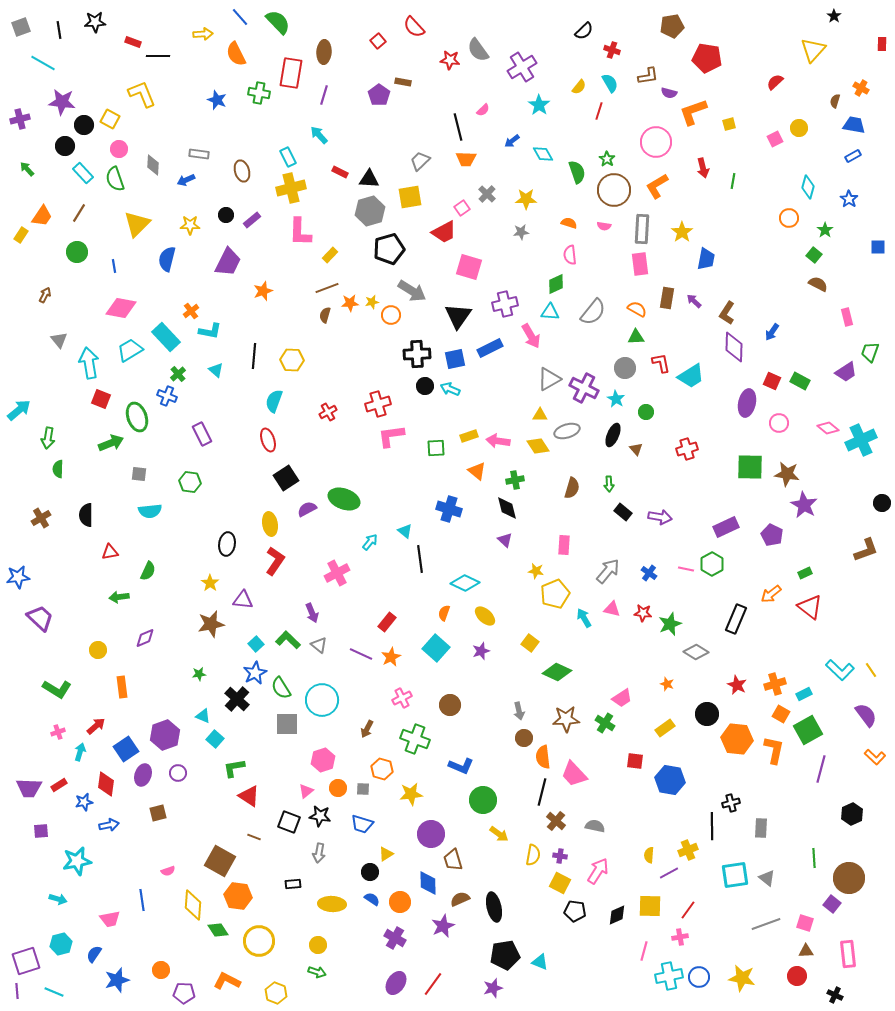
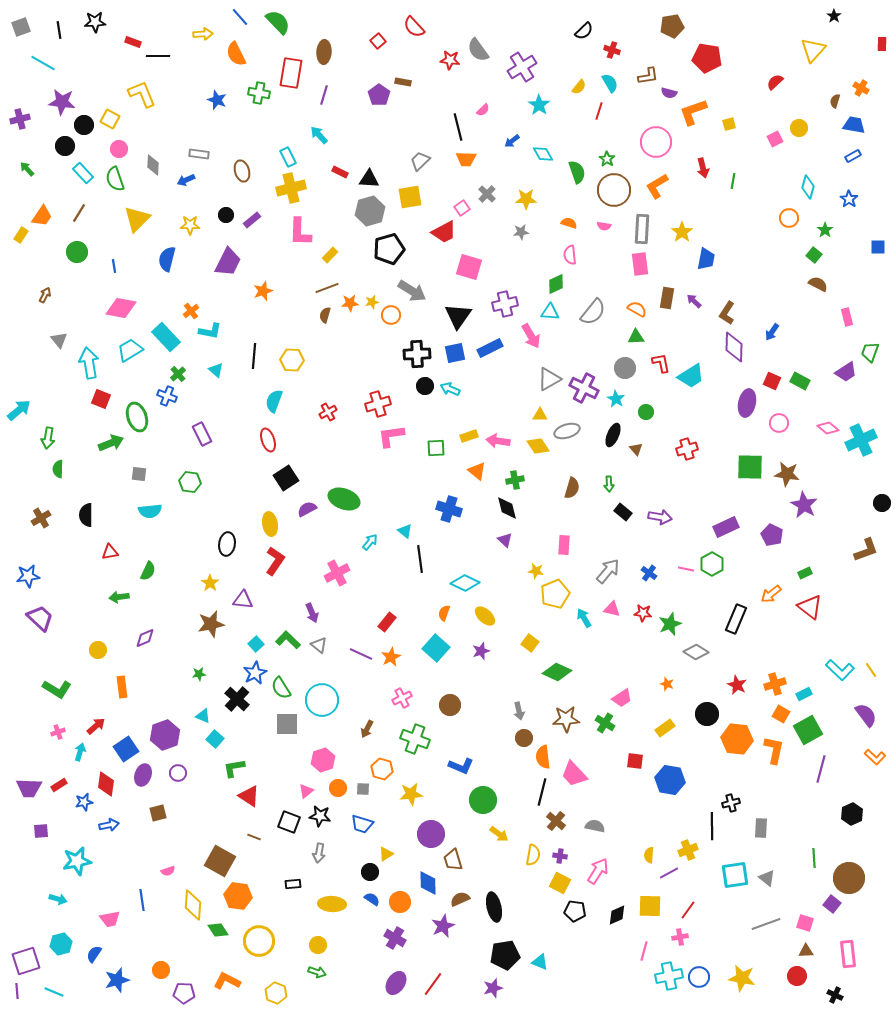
yellow triangle at (137, 224): moved 5 px up
blue square at (455, 359): moved 6 px up
blue star at (18, 577): moved 10 px right, 1 px up
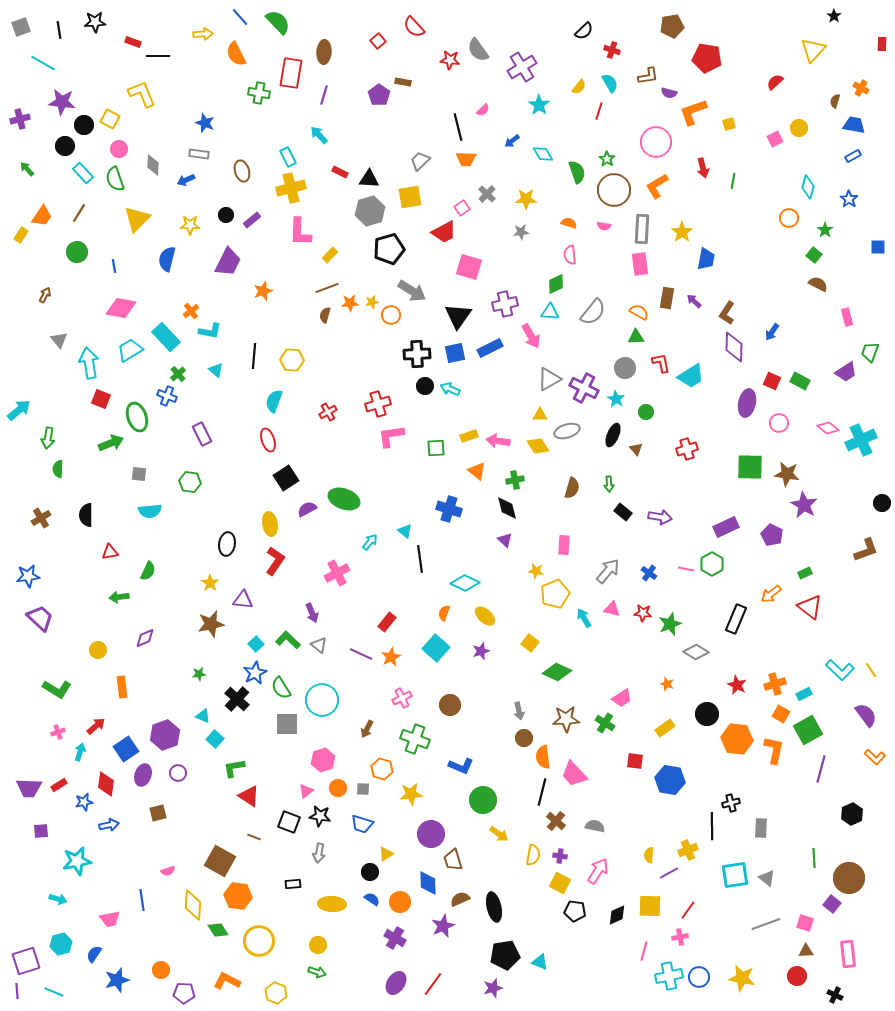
blue star at (217, 100): moved 12 px left, 23 px down
orange semicircle at (637, 309): moved 2 px right, 3 px down
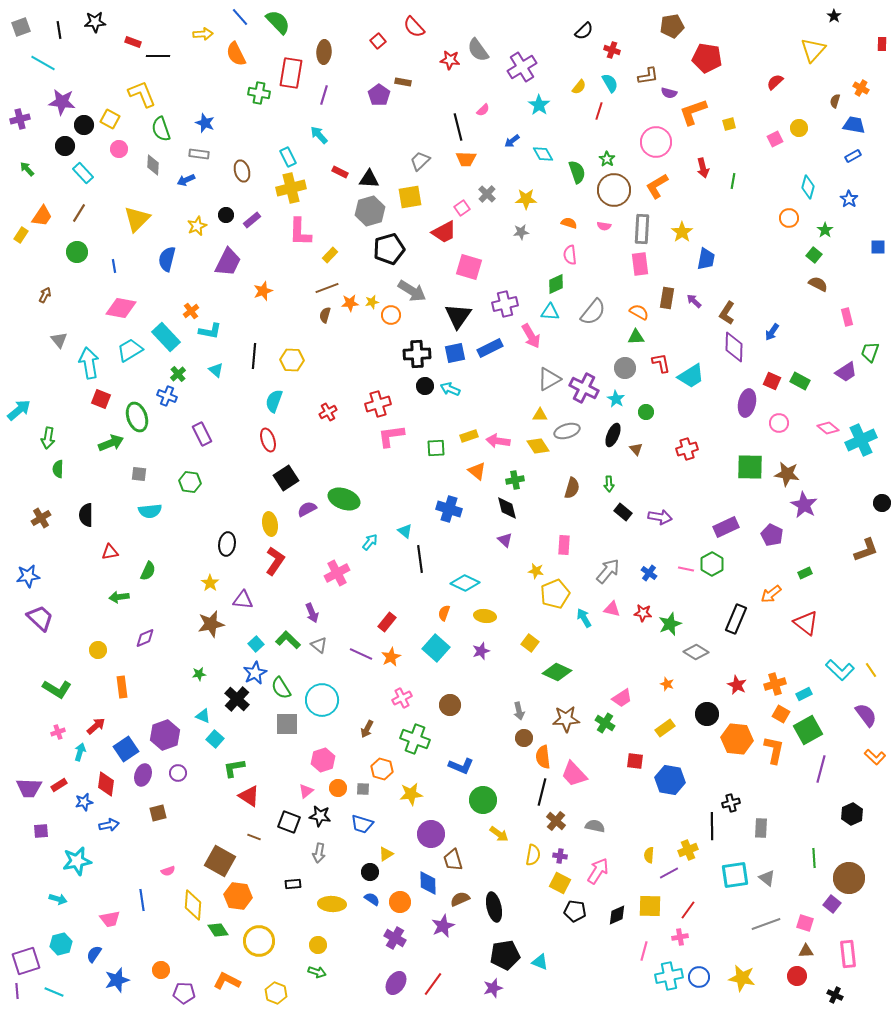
green semicircle at (115, 179): moved 46 px right, 50 px up
yellow star at (190, 225): moved 7 px right, 1 px down; rotated 24 degrees counterclockwise
red triangle at (810, 607): moved 4 px left, 16 px down
yellow ellipse at (485, 616): rotated 35 degrees counterclockwise
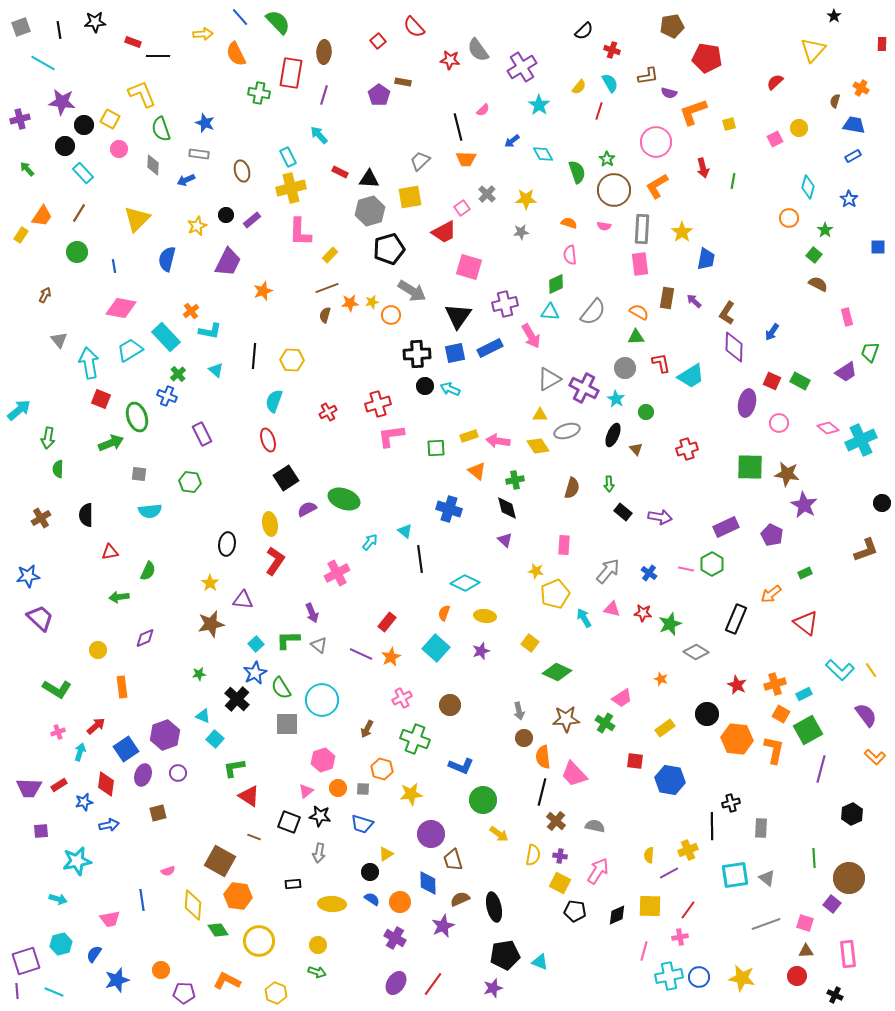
green L-shape at (288, 640): rotated 45 degrees counterclockwise
orange star at (667, 684): moved 6 px left, 5 px up
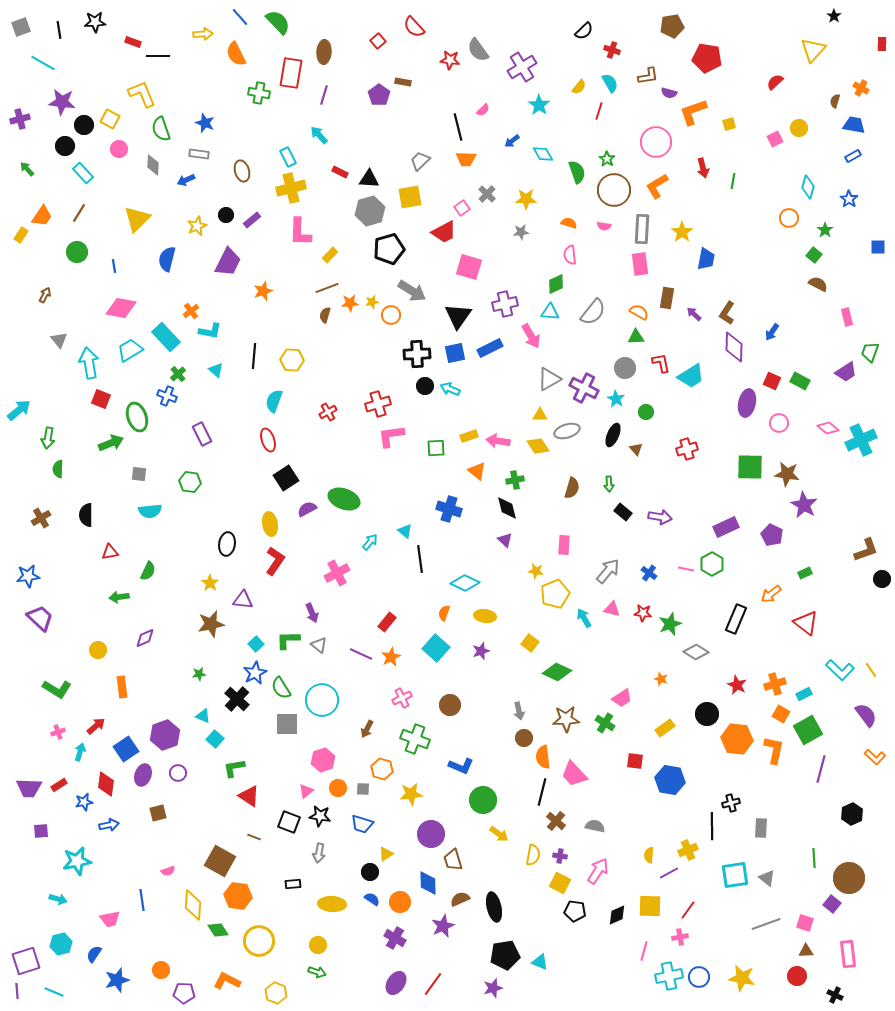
purple arrow at (694, 301): moved 13 px down
black circle at (882, 503): moved 76 px down
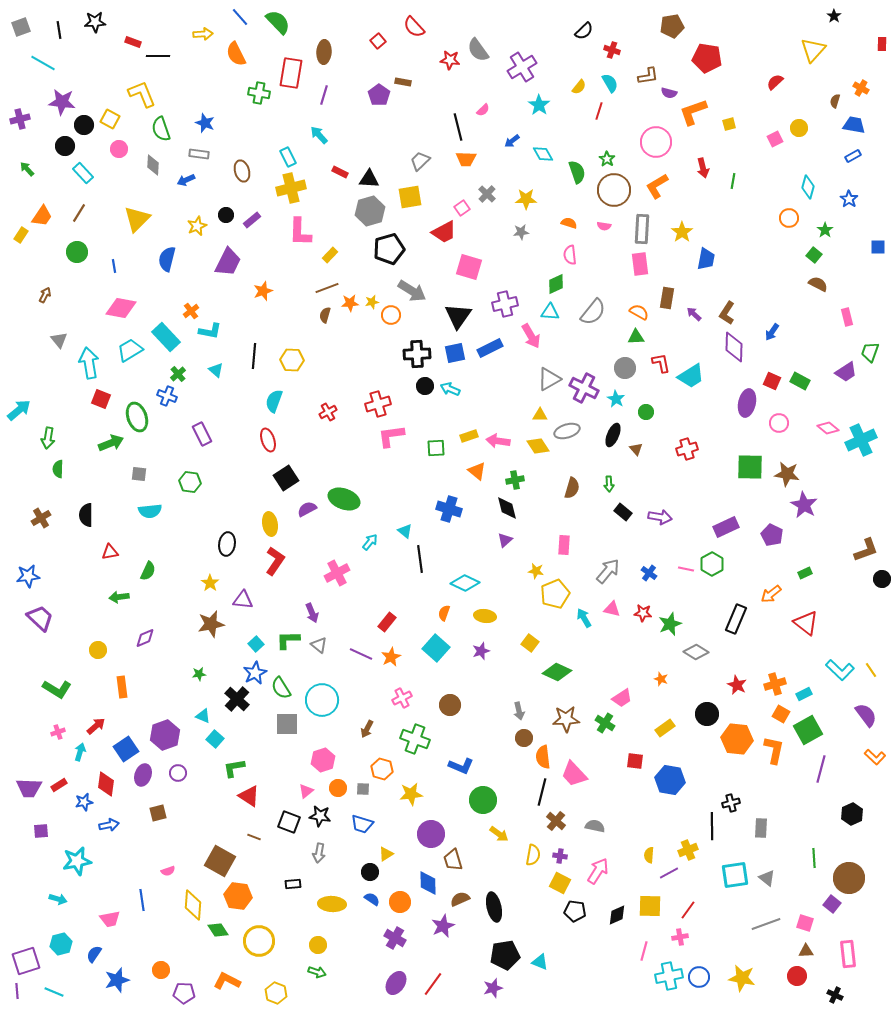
purple triangle at (505, 540): rotated 35 degrees clockwise
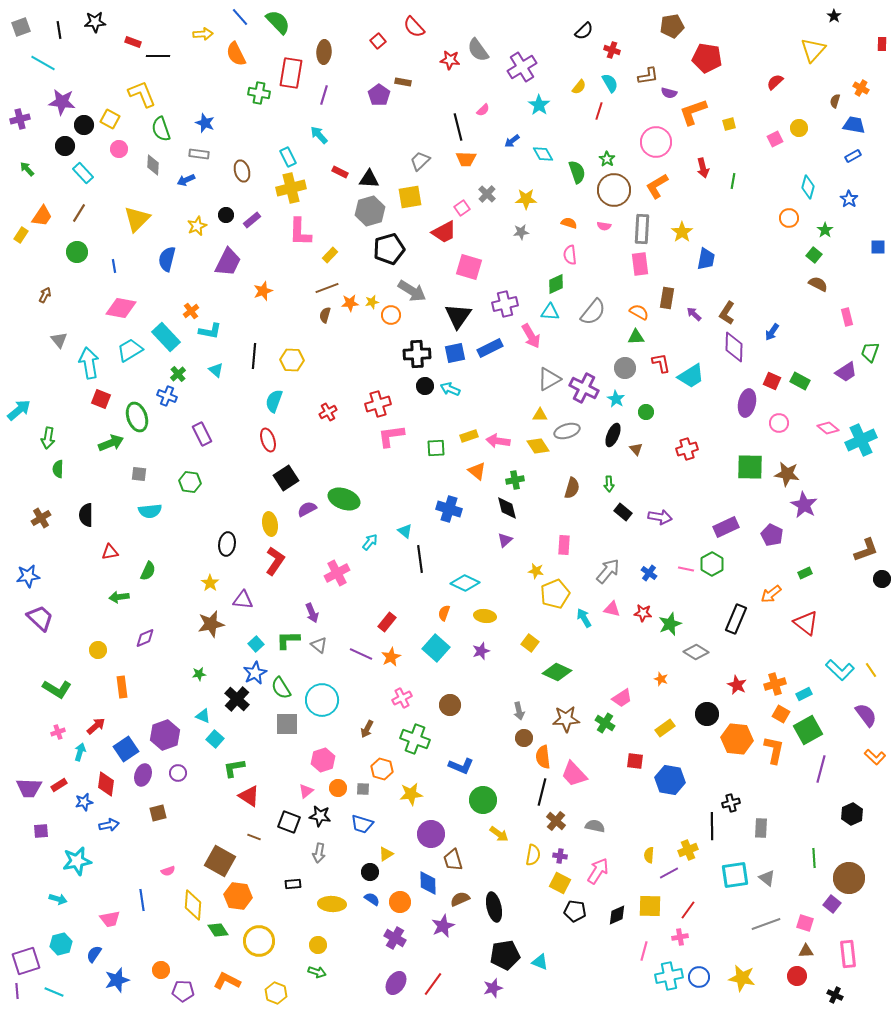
purple pentagon at (184, 993): moved 1 px left, 2 px up
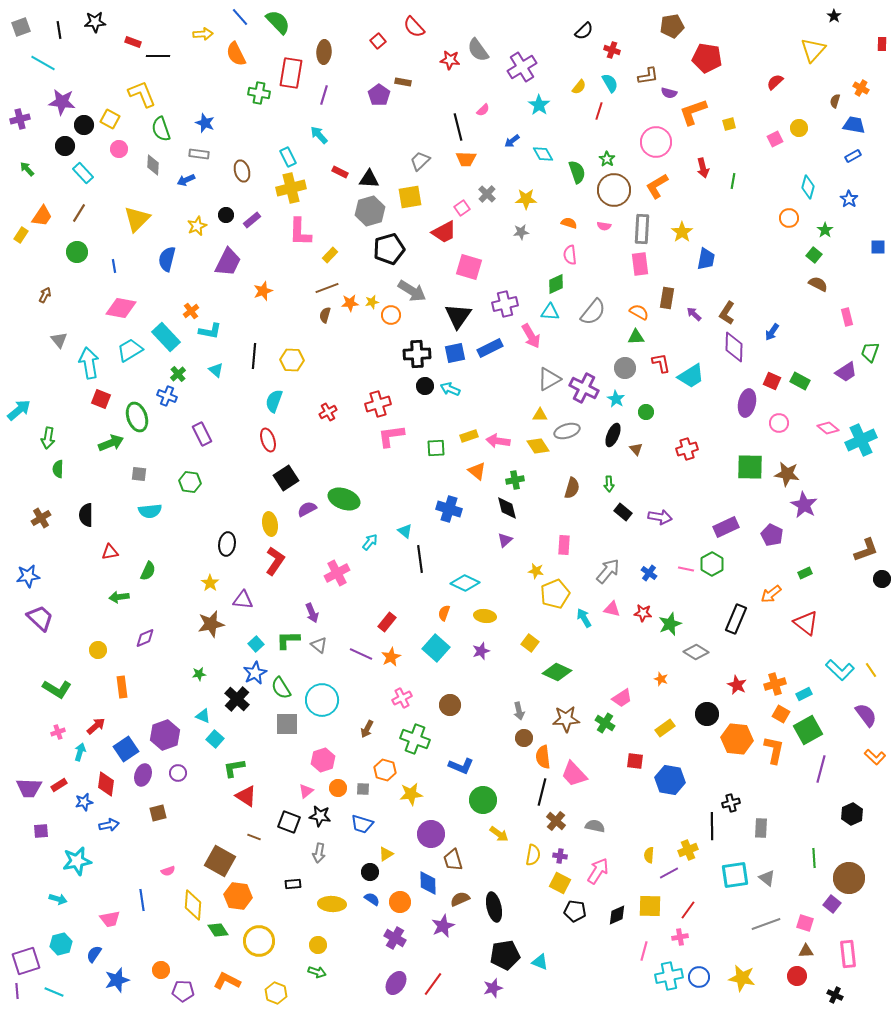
orange hexagon at (382, 769): moved 3 px right, 1 px down
red triangle at (249, 796): moved 3 px left
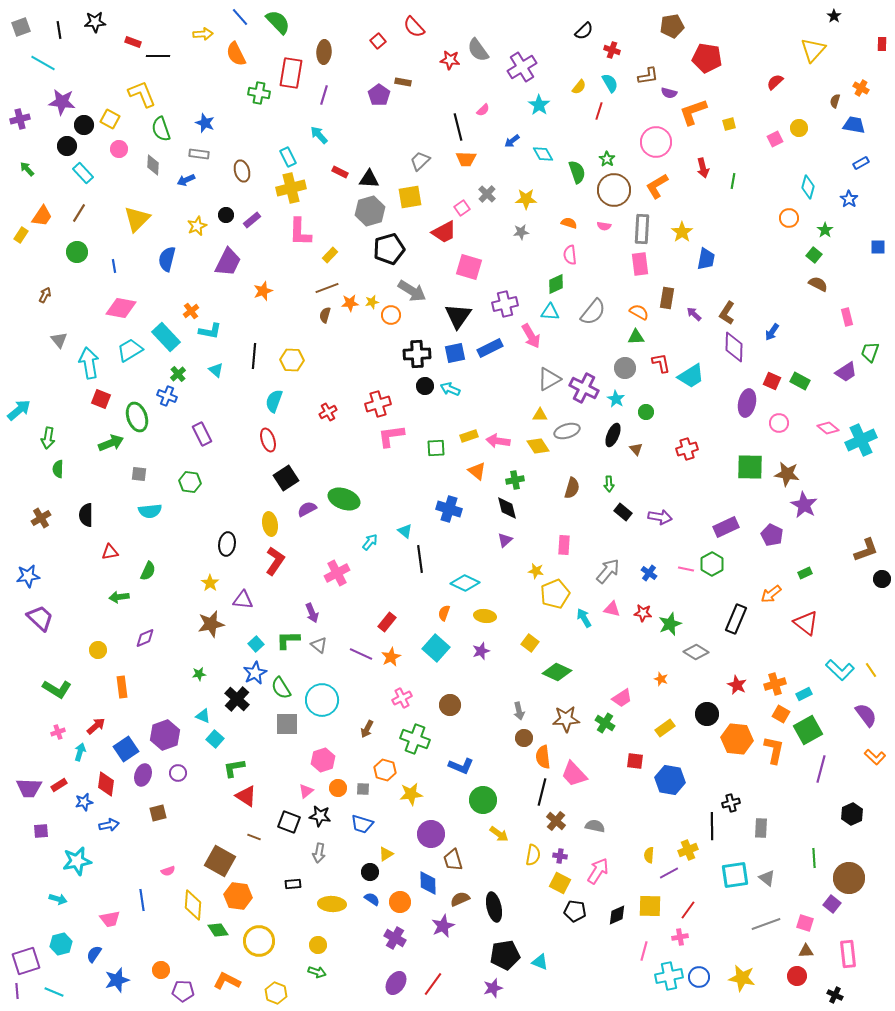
black circle at (65, 146): moved 2 px right
blue rectangle at (853, 156): moved 8 px right, 7 px down
